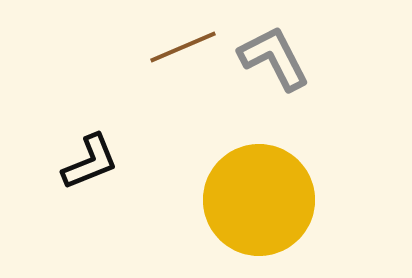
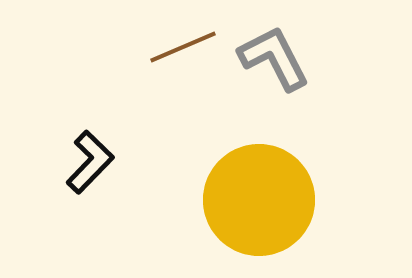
black L-shape: rotated 24 degrees counterclockwise
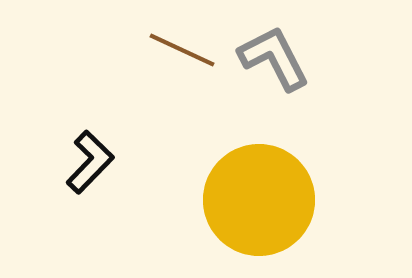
brown line: moved 1 px left, 3 px down; rotated 48 degrees clockwise
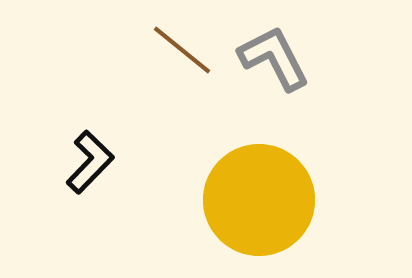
brown line: rotated 14 degrees clockwise
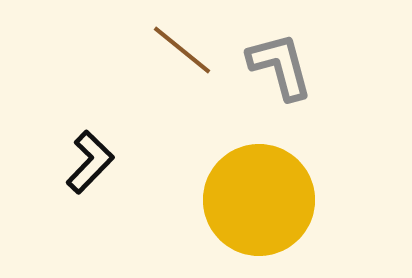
gray L-shape: moved 6 px right, 8 px down; rotated 12 degrees clockwise
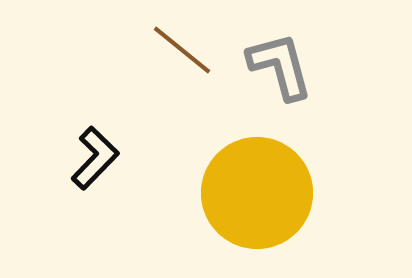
black L-shape: moved 5 px right, 4 px up
yellow circle: moved 2 px left, 7 px up
